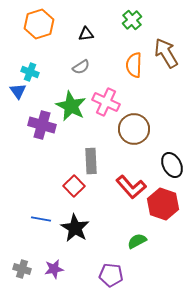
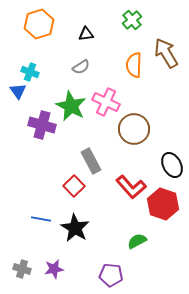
gray rectangle: rotated 25 degrees counterclockwise
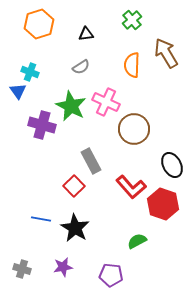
orange semicircle: moved 2 px left
purple star: moved 9 px right, 2 px up
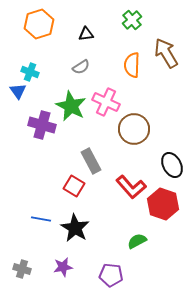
red square: rotated 15 degrees counterclockwise
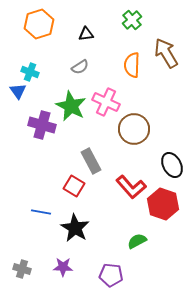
gray semicircle: moved 1 px left
blue line: moved 7 px up
purple star: rotated 12 degrees clockwise
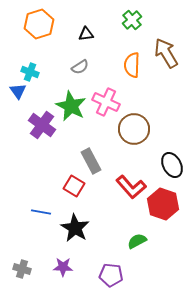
purple cross: rotated 20 degrees clockwise
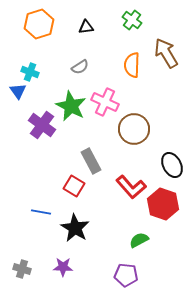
green cross: rotated 12 degrees counterclockwise
black triangle: moved 7 px up
pink cross: moved 1 px left
green semicircle: moved 2 px right, 1 px up
purple pentagon: moved 15 px right
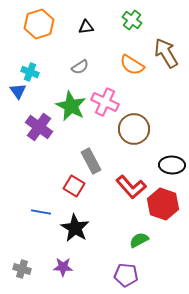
orange semicircle: rotated 60 degrees counterclockwise
purple cross: moved 3 px left, 2 px down
black ellipse: rotated 60 degrees counterclockwise
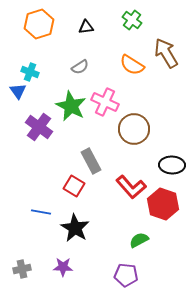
gray cross: rotated 30 degrees counterclockwise
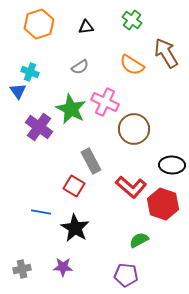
green star: moved 3 px down
red L-shape: rotated 8 degrees counterclockwise
